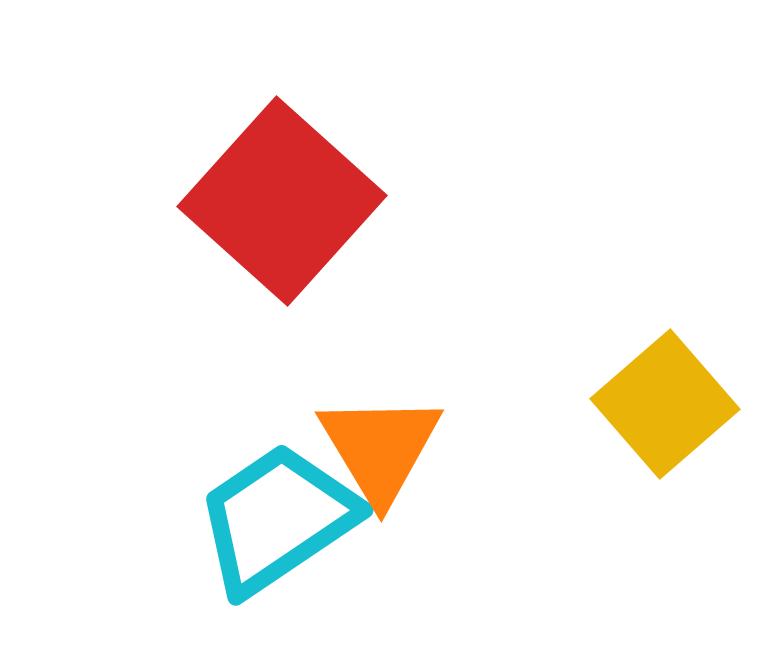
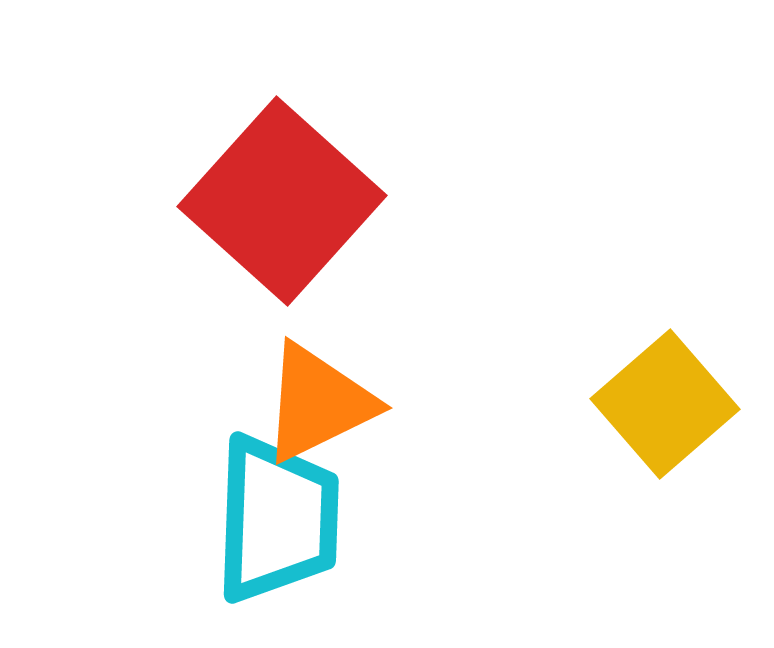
orange triangle: moved 62 px left, 45 px up; rotated 35 degrees clockwise
cyan trapezoid: rotated 126 degrees clockwise
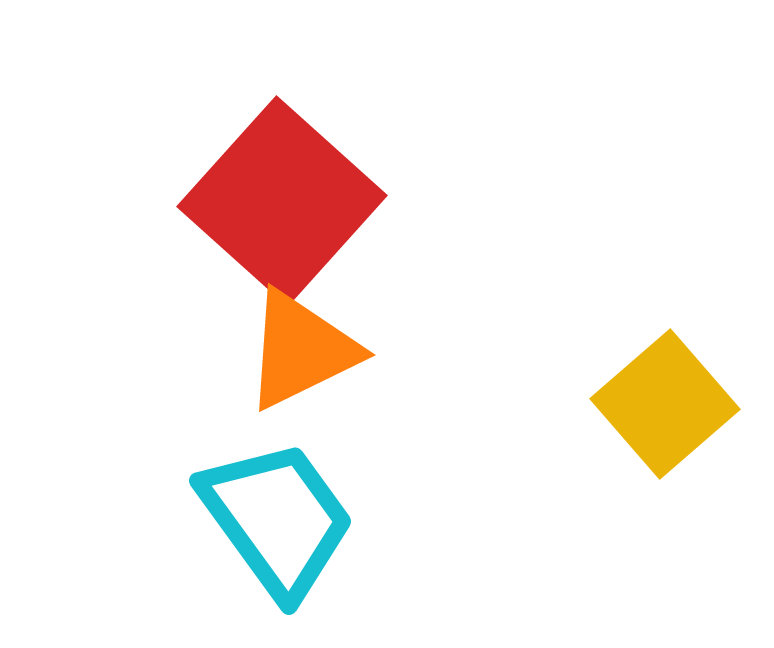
orange triangle: moved 17 px left, 53 px up
cyan trapezoid: rotated 38 degrees counterclockwise
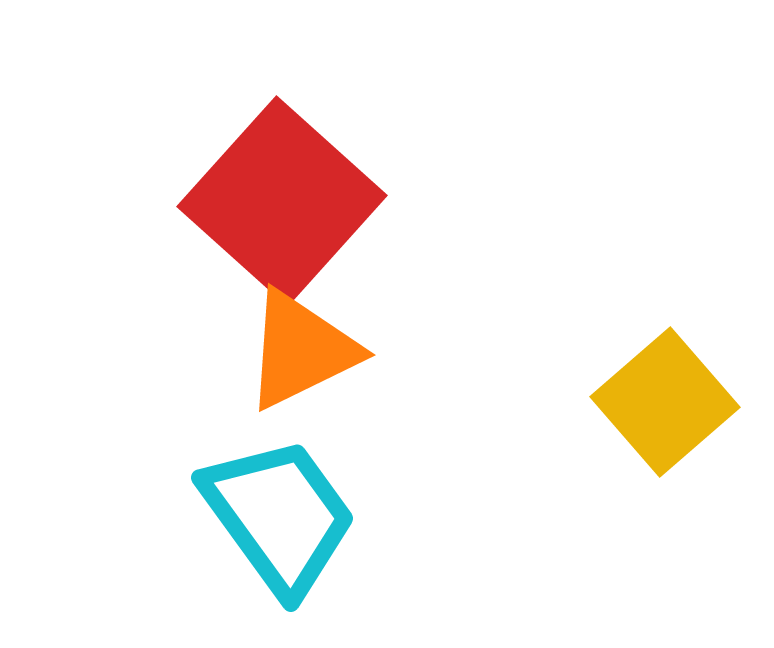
yellow square: moved 2 px up
cyan trapezoid: moved 2 px right, 3 px up
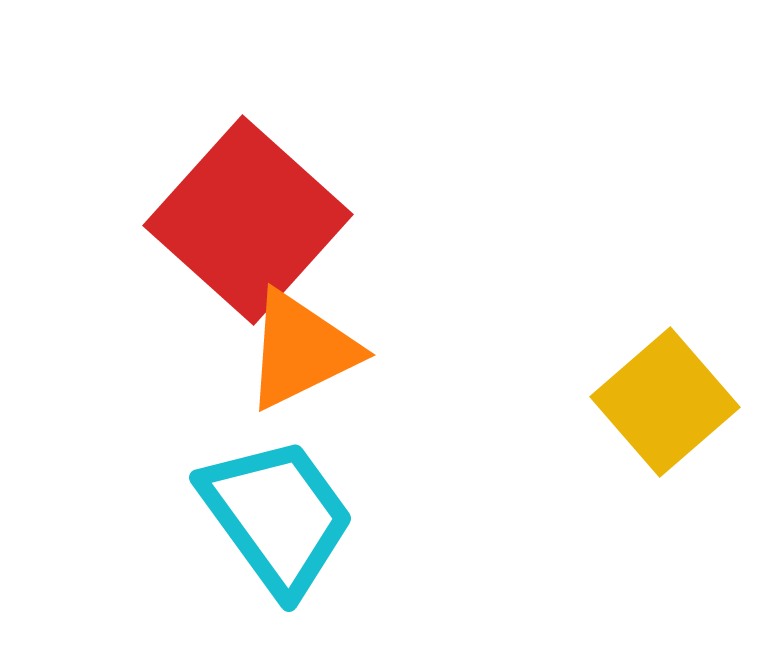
red square: moved 34 px left, 19 px down
cyan trapezoid: moved 2 px left
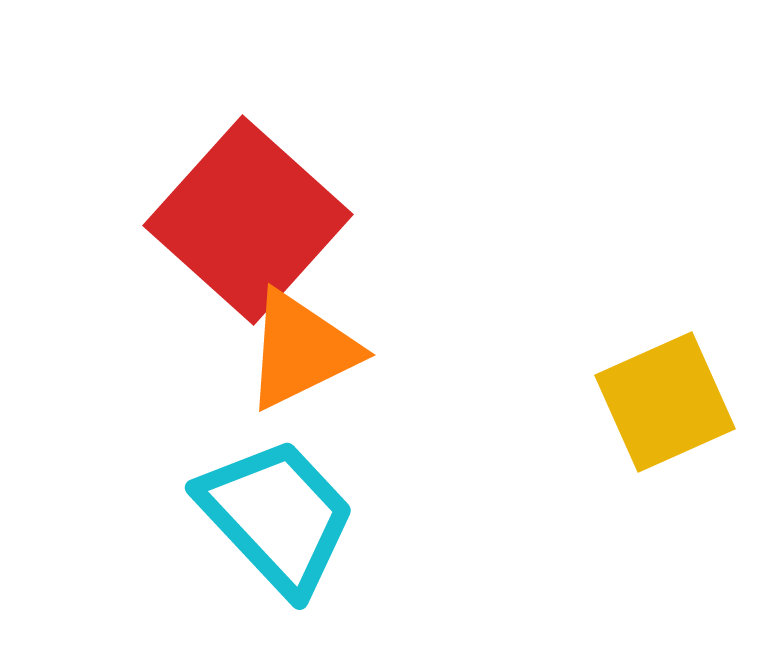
yellow square: rotated 17 degrees clockwise
cyan trapezoid: rotated 7 degrees counterclockwise
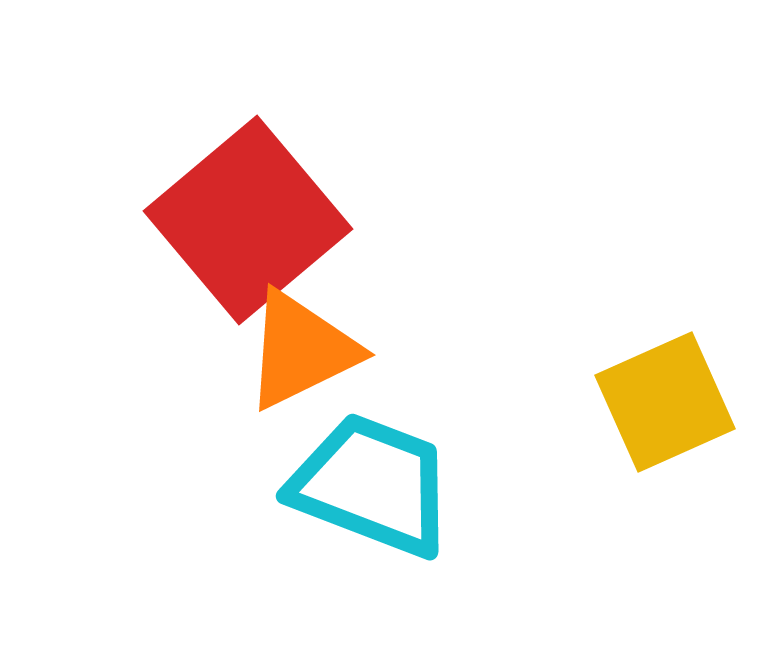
red square: rotated 8 degrees clockwise
cyan trapezoid: moved 95 px right, 31 px up; rotated 26 degrees counterclockwise
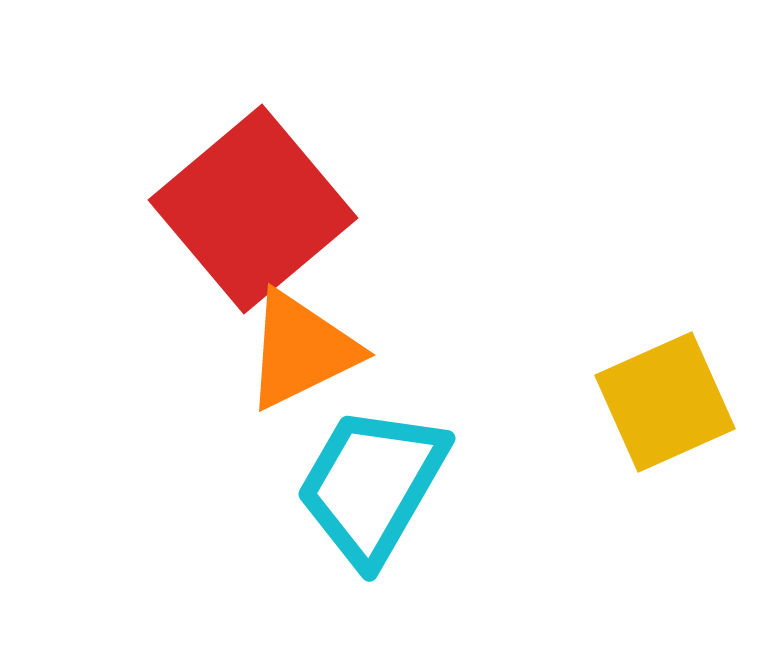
red square: moved 5 px right, 11 px up
cyan trapezoid: rotated 81 degrees counterclockwise
